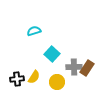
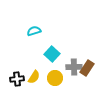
yellow circle: moved 2 px left, 4 px up
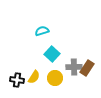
cyan semicircle: moved 8 px right
black cross: moved 1 px down; rotated 16 degrees clockwise
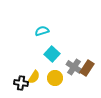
gray cross: rotated 35 degrees clockwise
black cross: moved 4 px right, 3 px down
